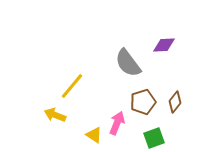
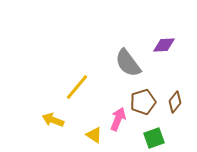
yellow line: moved 5 px right, 1 px down
yellow arrow: moved 2 px left, 5 px down
pink arrow: moved 1 px right, 4 px up
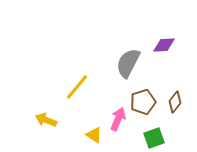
gray semicircle: rotated 64 degrees clockwise
yellow arrow: moved 7 px left
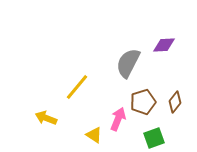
yellow arrow: moved 2 px up
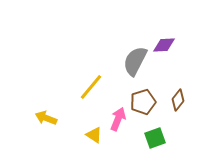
gray semicircle: moved 7 px right, 2 px up
yellow line: moved 14 px right
brown diamond: moved 3 px right, 2 px up
green square: moved 1 px right
